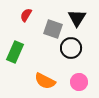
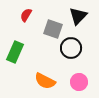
black triangle: moved 1 px right, 2 px up; rotated 12 degrees clockwise
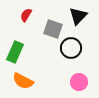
orange semicircle: moved 22 px left
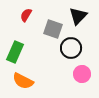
pink circle: moved 3 px right, 8 px up
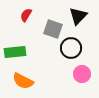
green rectangle: rotated 60 degrees clockwise
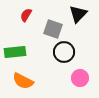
black triangle: moved 2 px up
black circle: moved 7 px left, 4 px down
pink circle: moved 2 px left, 4 px down
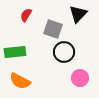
orange semicircle: moved 3 px left
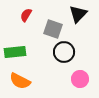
pink circle: moved 1 px down
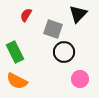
green rectangle: rotated 70 degrees clockwise
orange semicircle: moved 3 px left
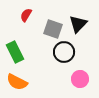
black triangle: moved 10 px down
orange semicircle: moved 1 px down
